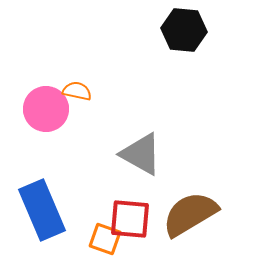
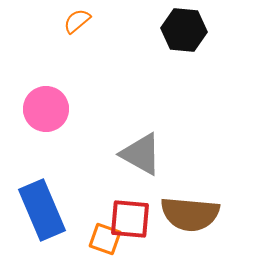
orange semicircle: moved 70 px up; rotated 52 degrees counterclockwise
brown semicircle: rotated 144 degrees counterclockwise
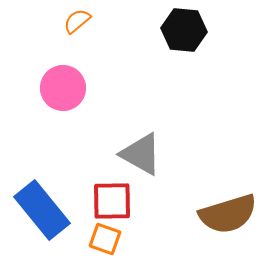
pink circle: moved 17 px right, 21 px up
blue rectangle: rotated 16 degrees counterclockwise
brown semicircle: moved 38 px right; rotated 22 degrees counterclockwise
red square: moved 18 px left, 18 px up; rotated 6 degrees counterclockwise
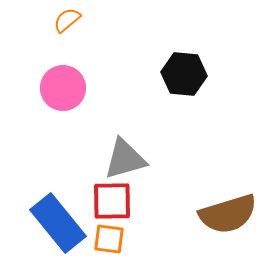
orange semicircle: moved 10 px left, 1 px up
black hexagon: moved 44 px down
gray triangle: moved 16 px left, 5 px down; rotated 45 degrees counterclockwise
blue rectangle: moved 16 px right, 13 px down
orange square: moved 4 px right; rotated 12 degrees counterclockwise
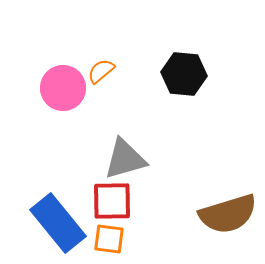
orange semicircle: moved 34 px right, 51 px down
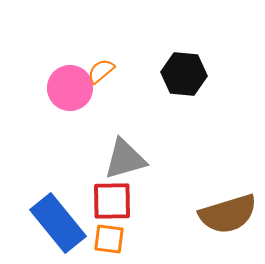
pink circle: moved 7 px right
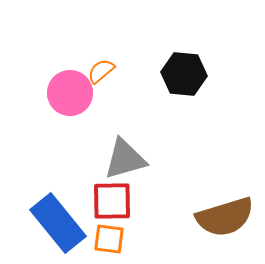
pink circle: moved 5 px down
brown semicircle: moved 3 px left, 3 px down
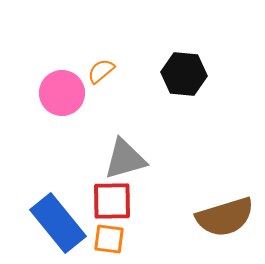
pink circle: moved 8 px left
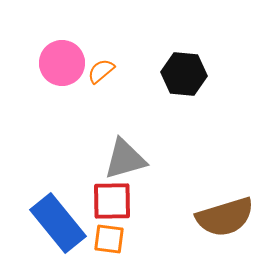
pink circle: moved 30 px up
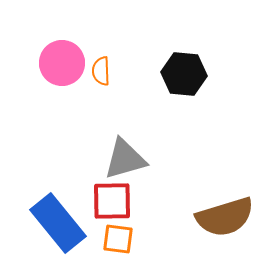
orange semicircle: rotated 52 degrees counterclockwise
orange square: moved 9 px right
